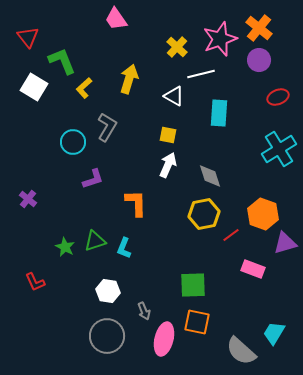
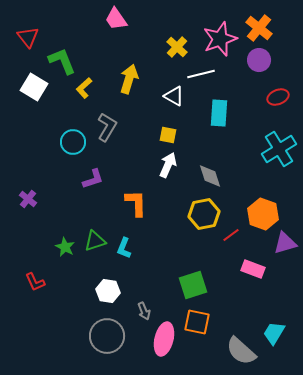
green square: rotated 16 degrees counterclockwise
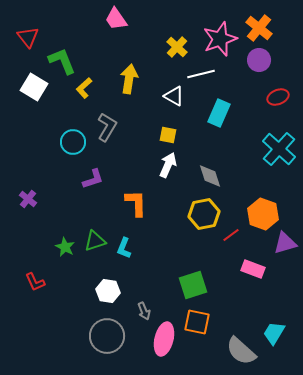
yellow arrow: rotated 8 degrees counterclockwise
cyan rectangle: rotated 20 degrees clockwise
cyan cross: rotated 16 degrees counterclockwise
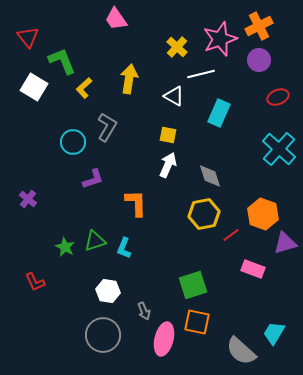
orange cross: moved 2 px up; rotated 24 degrees clockwise
gray circle: moved 4 px left, 1 px up
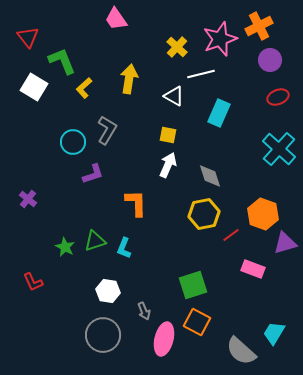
purple circle: moved 11 px right
gray L-shape: moved 3 px down
purple L-shape: moved 5 px up
red L-shape: moved 2 px left
orange square: rotated 16 degrees clockwise
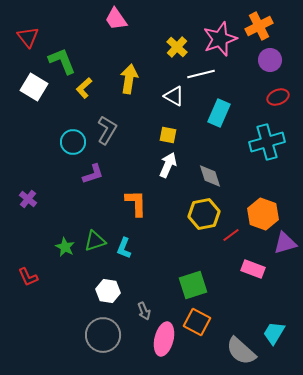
cyan cross: moved 12 px left, 7 px up; rotated 32 degrees clockwise
red L-shape: moved 5 px left, 5 px up
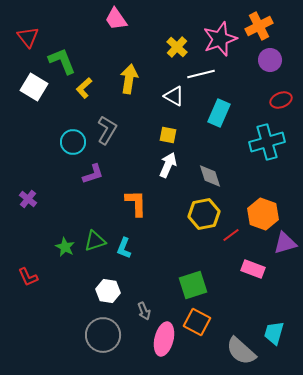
red ellipse: moved 3 px right, 3 px down
cyan trapezoid: rotated 15 degrees counterclockwise
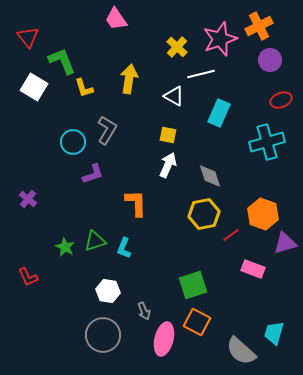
yellow L-shape: rotated 65 degrees counterclockwise
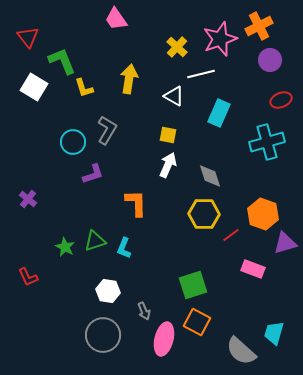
yellow hexagon: rotated 12 degrees clockwise
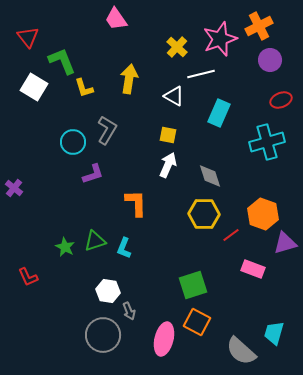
purple cross: moved 14 px left, 11 px up
gray arrow: moved 15 px left
